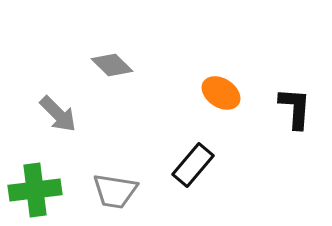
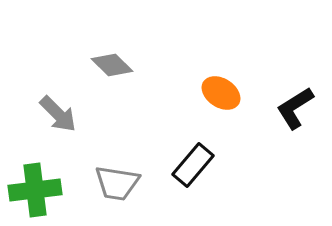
black L-shape: rotated 126 degrees counterclockwise
gray trapezoid: moved 2 px right, 8 px up
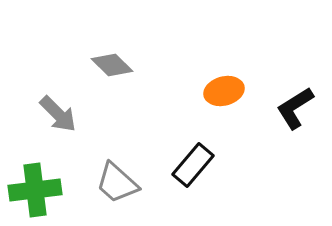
orange ellipse: moved 3 px right, 2 px up; rotated 48 degrees counterclockwise
gray trapezoid: rotated 33 degrees clockwise
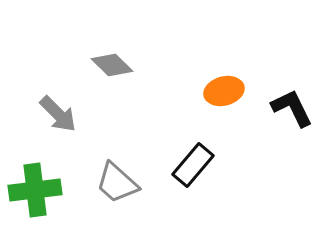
black L-shape: moved 3 px left; rotated 96 degrees clockwise
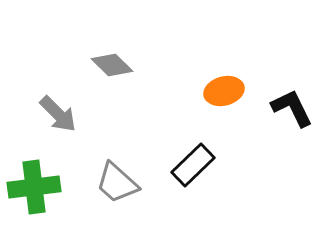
black rectangle: rotated 6 degrees clockwise
green cross: moved 1 px left, 3 px up
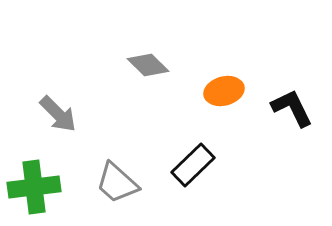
gray diamond: moved 36 px right
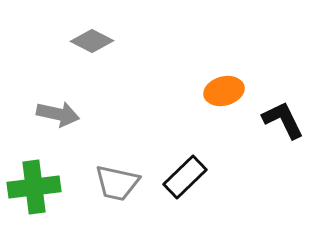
gray diamond: moved 56 px left, 24 px up; rotated 18 degrees counterclockwise
black L-shape: moved 9 px left, 12 px down
gray arrow: rotated 33 degrees counterclockwise
black rectangle: moved 8 px left, 12 px down
gray trapezoid: rotated 30 degrees counterclockwise
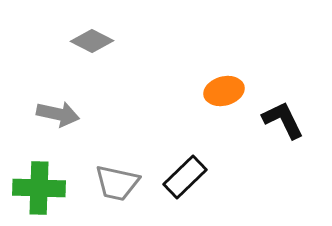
green cross: moved 5 px right, 1 px down; rotated 9 degrees clockwise
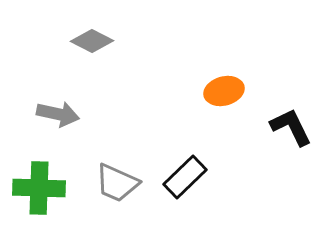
black L-shape: moved 8 px right, 7 px down
gray trapezoid: rotated 12 degrees clockwise
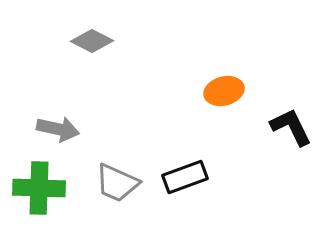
gray arrow: moved 15 px down
black rectangle: rotated 24 degrees clockwise
